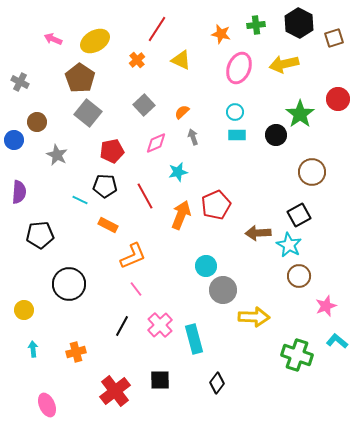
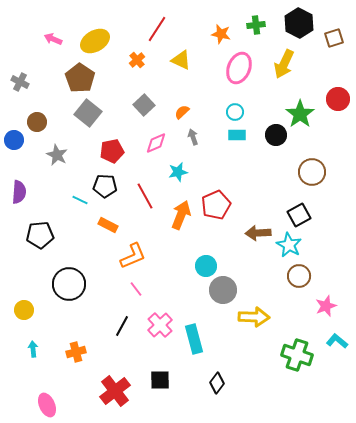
yellow arrow at (284, 64): rotated 52 degrees counterclockwise
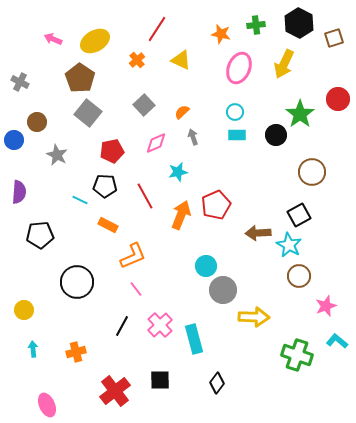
black circle at (69, 284): moved 8 px right, 2 px up
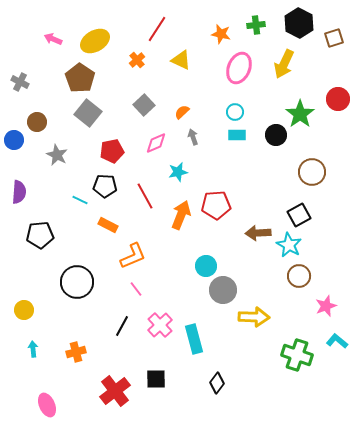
red pentagon at (216, 205): rotated 20 degrees clockwise
black square at (160, 380): moved 4 px left, 1 px up
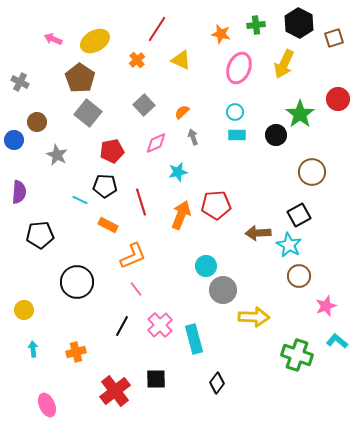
red line at (145, 196): moved 4 px left, 6 px down; rotated 12 degrees clockwise
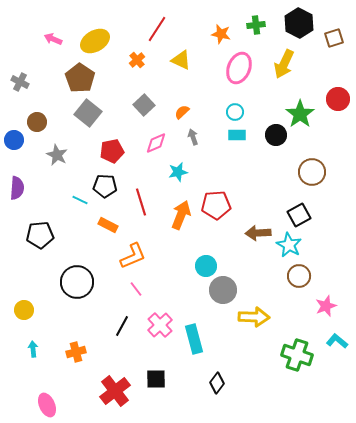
purple semicircle at (19, 192): moved 2 px left, 4 px up
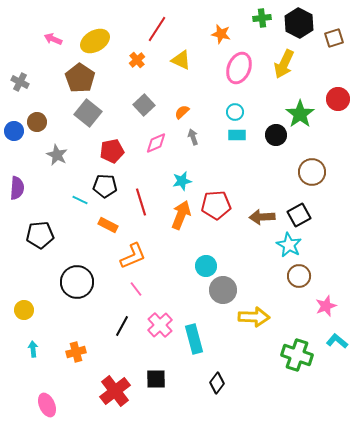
green cross at (256, 25): moved 6 px right, 7 px up
blue circle at (14, 140): moved 9 px up
cyan star at (178, 172): moved 4 px right, 9 px down
brown arrow at (258, 233): moved 4 px right, 16 px up
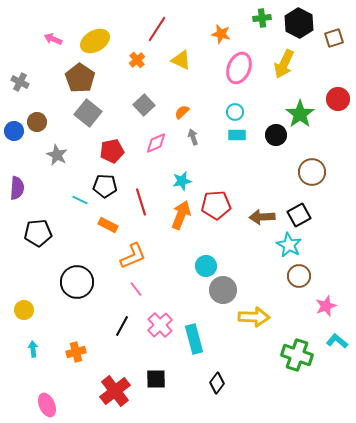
black pentagon at (40, 235): moved 2 px left, 2 px up
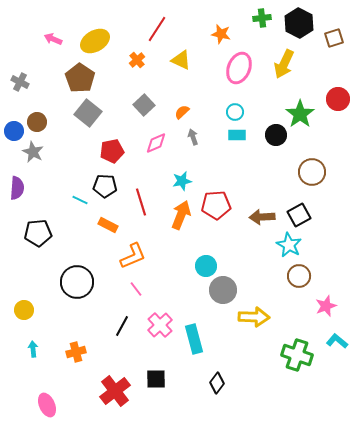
gray star at (57, 155): moved 24 px left, 3 px up
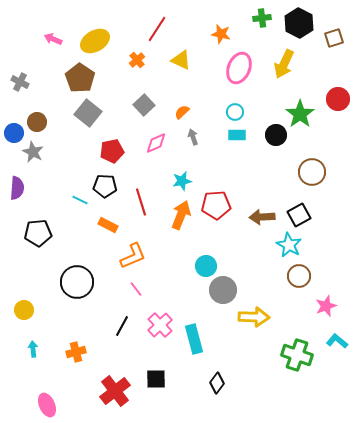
blue circle at (14, 131): moved 2 px down
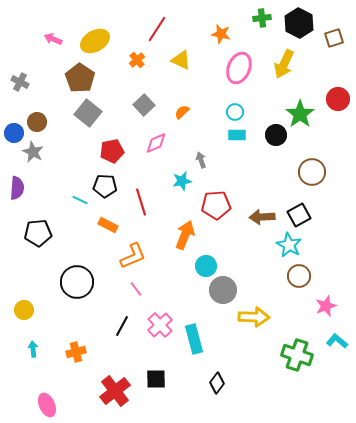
gray arrow at (193, 137): moved 8 px right, 23 px down
orange arrow at (181, 215): moved 4 px right, 20 px down
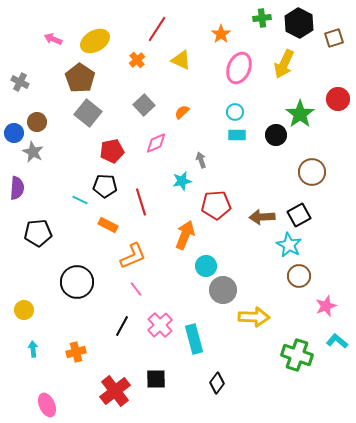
orange star at (221, 34): rotated 24 degrees clockwise
